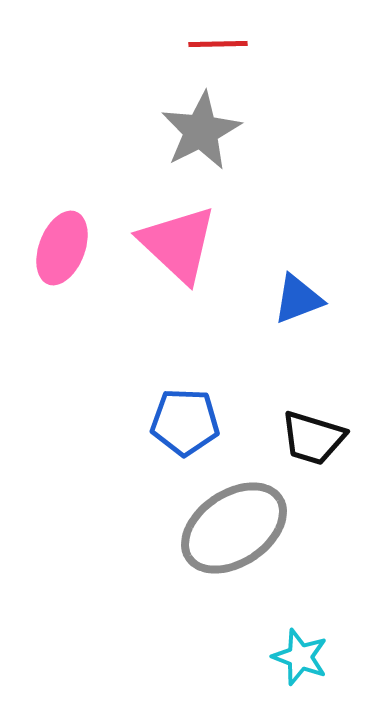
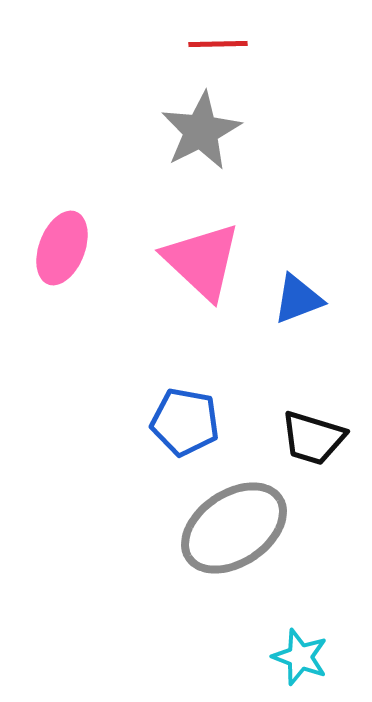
pink triangle: moved 24 px right, 17 px down
blue pentagon: rotated 8 degrees clockwise
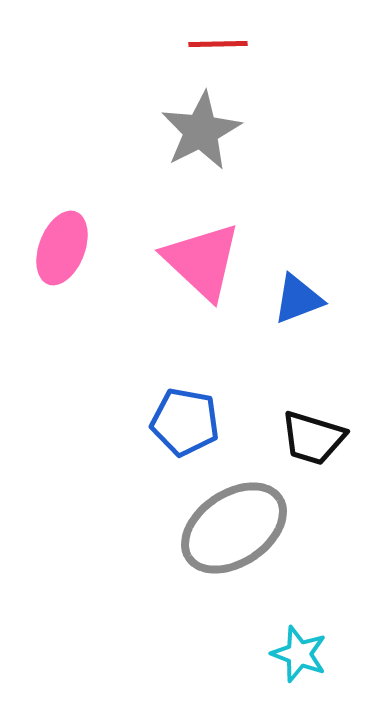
cyan star: moved 1 px left, 3 px up
